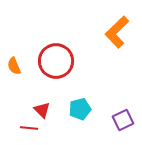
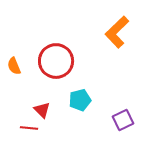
cyan pentagon: moved 9 px up
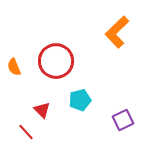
orange semicircle: moved 1 px down
red line: moved 3 px left, 4 px down; rotated 42 degrees clockwise
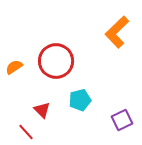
orange semicircle: rotated 78 degrees clockwise
purple square: moved 1 px left
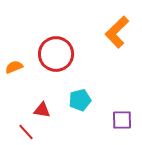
red circle: moved 7 px up
orange semicircle: rotated 12 degrees clockwise
red triangle: rotated 36 degrees counterclockwise
purple square: rotated 25 degrees clockwise
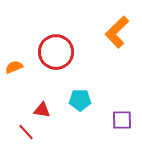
red circle: moved 2 px up
cyan pentagon: rotated 15 degrees clockwise
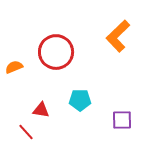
orange L-shape: moved 1 px right, 4 px down
red triangle: moved 1 px left
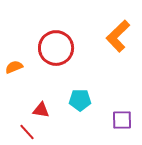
red circle: moved 4 px up
red line: moved 1 px right
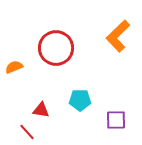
purple square: moved 6 px left
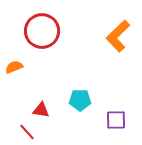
red circle: moved 14 px left, 17 px up
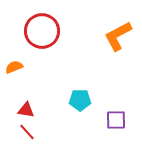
orange L-shape: rotated 16 degrees clockwise
red triangle: moved 15 px left
